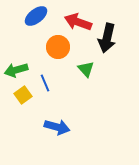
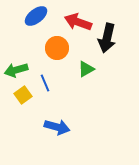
orange circle: moved 1 px left, 1 px down
green triangle: rotated 42 degrees clockwise
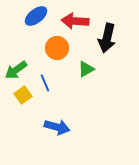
red arrow: moved 3 px left, 1 px up; rotated 16 degrees counterclockwise
green arrow: rotated 20 degrees counterclockwise
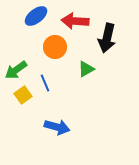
orange circle: moved 2 px left, 1 px up
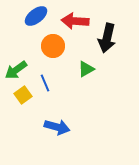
orange circle: moved 2 px left, 1 px up
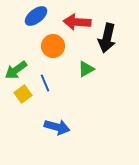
red arrow: moved 2 px right, 1 px down
yellow square: moved 1 px up
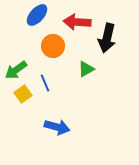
blue ellipse: moved 1 px right, 1 px up; rotated 10 degrees counterclockwise
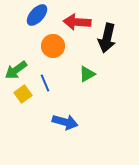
green triangle: moved 1 px right, 5 px down
blue arrow: moved 8 px right, 5 px up
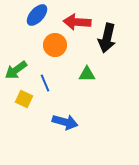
orange circle: moved 2 px right, 1 px up
green triangle: rotated 30 degrees clockwise
yellow square: moved 1 px right, 5 px down; rotated 30 degrees counterclockwise
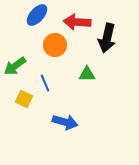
green arrow: moved 1 px left, 4 px up
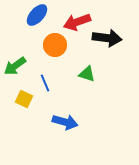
red arrow: rotated 24 degrees counterclockwise
black arrow: rotated 96 degrees counterclockwise
green triangle: rotated 18 degrees clockwise
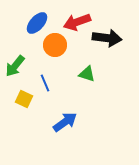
blue ellipse: moved 8 px down
green arrow: rotated 15 degrees counterclockwise
blue arrow: rotated 50 degrees counterclockwise
